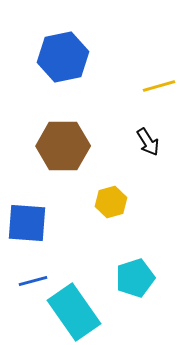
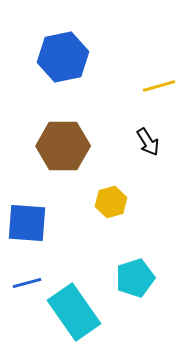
blue line: moved 6 px left, 2 px down
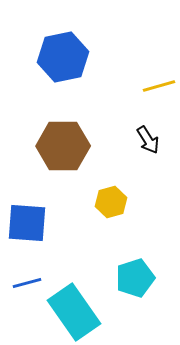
black arrow: moved 2 px up
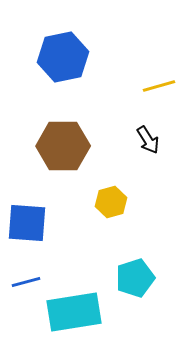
blue line: moved 1 px left, 1 px up
cyan rectangle: rotated 64 degrees counterclockwise
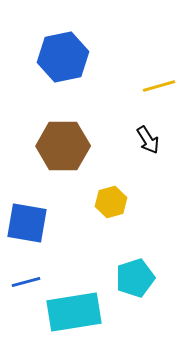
blue square: rotated 6 degrees clockwise
